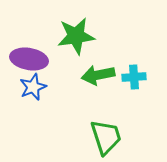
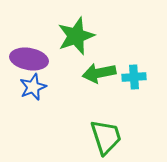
green star: rotated 12 degrees counterclockwise
green arrow: moved 1 px right, 2 px up
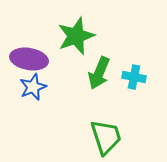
green arrow: rotated 56 degrees counterclockwise
cyan cross: rotated 15 degrees clockwise
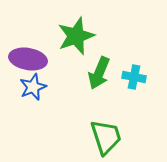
purple ellipse: moved 1 px left
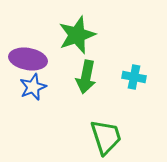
green star: moved 1 px right, 1 px up
green arrow: moved 13 px left, 4 px down; rotated 12 degrees counterclockwise
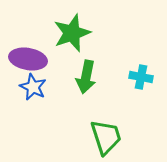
green star: moved 5 px left, 2 px up
cyan cross: moved 7 px right
blue star: rotated 24 degrees counterclockwise
